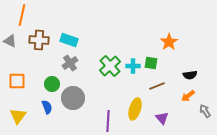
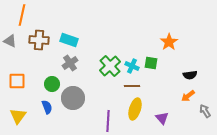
cyan cross: moved 1 px left; rotated 24 degrees clockwise
brown line: moved 25 px left; rotated 21 degrees clockwise
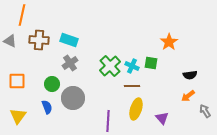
yellow ellipse: moved 1 px right
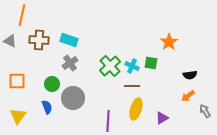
purple triangle: rotated 40 degrees clockwise
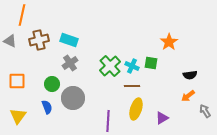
brown cross: rotated 18 degrees counterclockwise
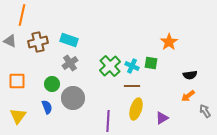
brown cross: moved 1 px left, 2 px down
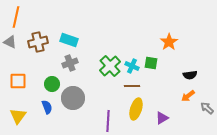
orange line: moved 6 px left, 2 px down
gray triangle: moved 1 px down
gray cross: rotated 14 degrees clockwise
orange square: moved 1 px right
gray arrow: moved 2 px right, 3 px up; rotated 16 degrees counterclockwise
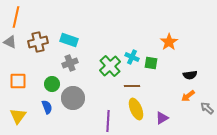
cyan cross: moved 9 px up
yellow ellipse: rotated 40 degrees counterclockwise
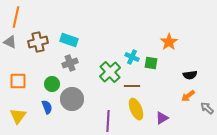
green cross: moved 6 px down
gray circle: moved 1 px left, 1 px down
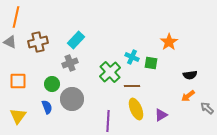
cyan rectangle: moved 7 px right; rotated 66 degrees counterclockwise
purple triangle: moved 1 px left, 3 px up
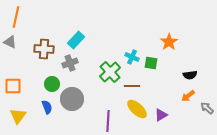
brown cross: moved 6 px right, 7 px down; rotated 18 degrees clockwise
orange square: moved 5 px left, 5 px down
yellow ellipse: moved 1 px right; rotated 25 degrees counterclockwise
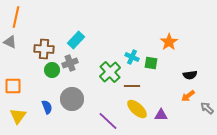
green circle: moved 14 px up
purple triangle: rotated 32 degrees clockwise
purple line: rotated 50 degrees counterclockwise
